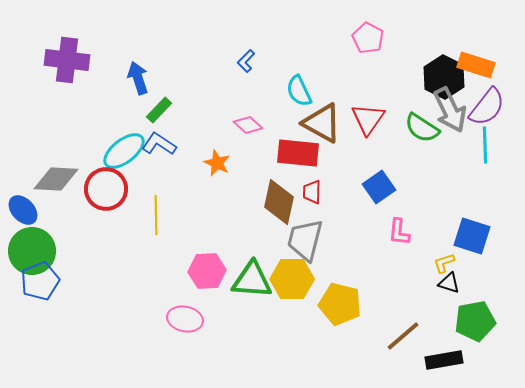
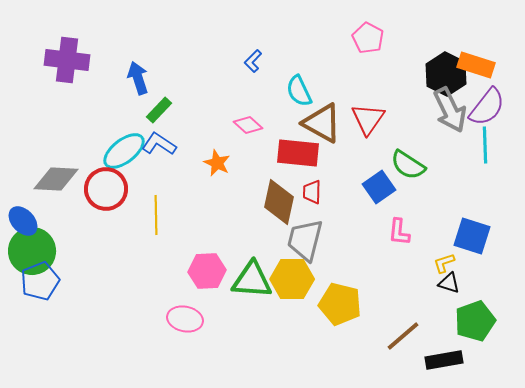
blue L-shape at (246, 61): moved 7 px right
black hexagon at (444, 77): moved 2 px right, 3 px up
green semicircle at (422, 128): moved 14 px left, 37 px down
blue ellipse at (23, 210): moved 11 px down
green pentagon at (475, 321): rotated 9 degrees counterclockwise
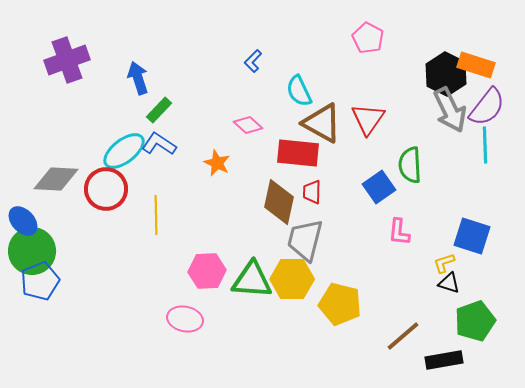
purple cross at (67, 60): rotated 27 degrees counterclockwise
green semicircle at (408, 165): moved 2 px right; rotated 54 degrees clockwise
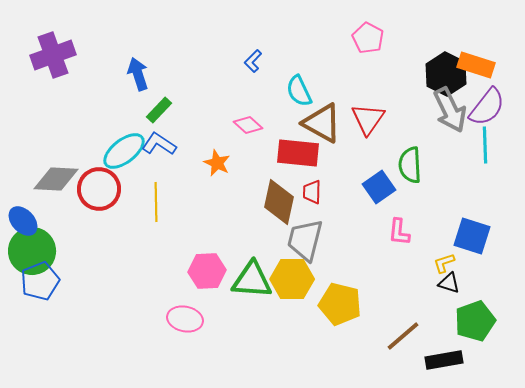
purple cross at (67, 60): moved 14 px left, 5 px up
blue arrow at (138, 78): moved 4 px up
red circle at (106, 189): moved 7 px left
yellow line at (156, 215): moved 13 px up
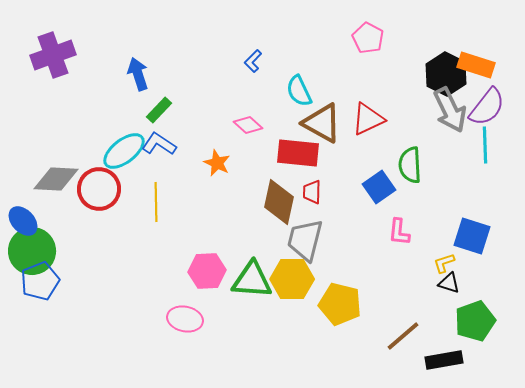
red triangle at (368, 119): rotated 30 degrees clockwise
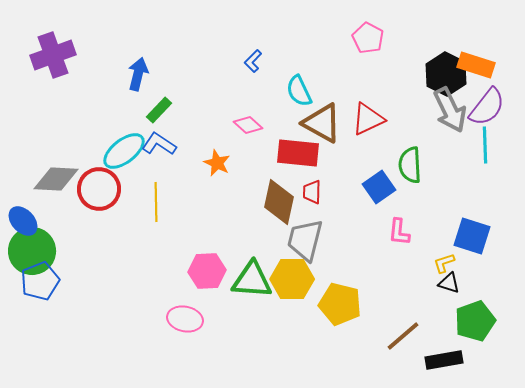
blue arrow at (138, 74): rotated 32 degrees clockwise
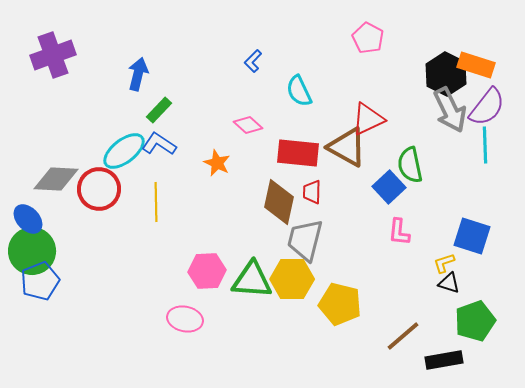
brown triangle at (322, 123): moved 25 px right, 24 px down
green semicircle at (410, 165): rotated 9 degrees counterclockwise
blue square at (379, 187): moved 10 px right; rotated 8 degrees counterclockwise
blue ellipse at (23, 221): moved 5 px right, 2 px up
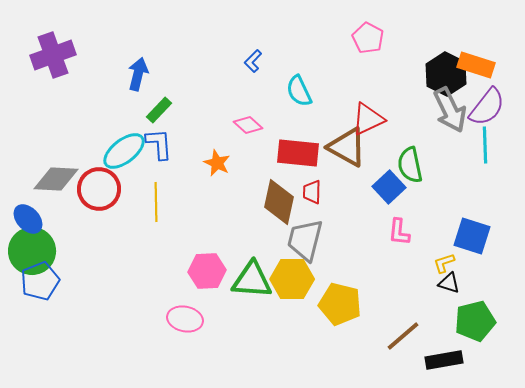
blue L-shape at (159, 144): rotated 52 degrees clockwise
green pentagon at (475, 321): rotated 6 degrees clockwise
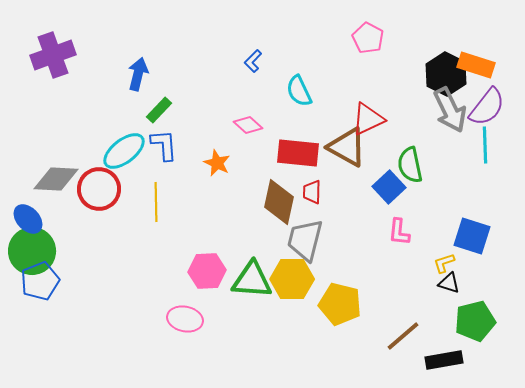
blue L-shape at (159, 144): moved 5 px right, 1 px down
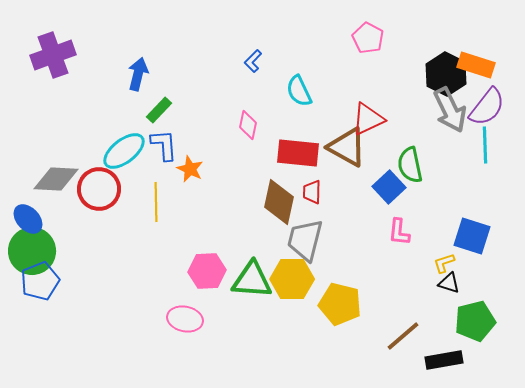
pink diamond at (248, 125): rotated 60 degrees clockwise
orange star at (217, 163): moved 27 px left, 6 px down
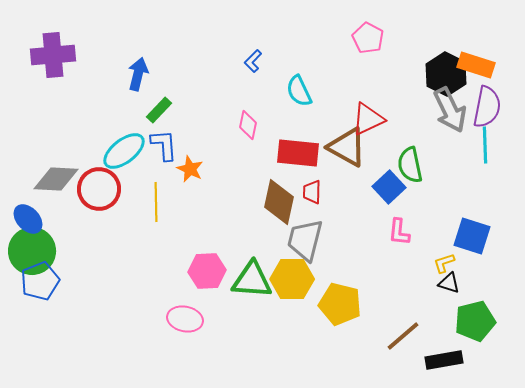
purple cross at (53, 55): rotated 15 degrees clockwise
purple semicircle at (487, 107): rotated 27 degrees counterclockwise
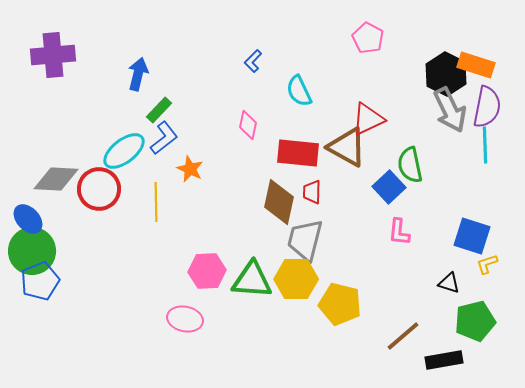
blue L-shape at (164, 145): moved 7 px up; rotated 56 degrees clockwise
yellow L-shape at (444, 263): moved 43 px right, 1 px down
yellow hexagon at (292, 279): moved 4 px right
